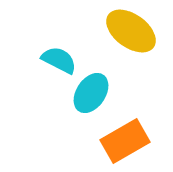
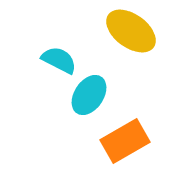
cyan ellipse: moved 2 px left, 2 px down
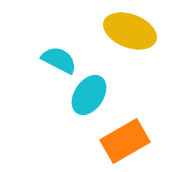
yellow ellipse: moved 1 px left; rotated 15 degrees counterclockwise
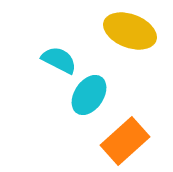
orange rectangle: rotated 12 degrees counterclockwise
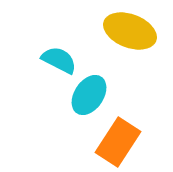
orange rectangle: moved 7 px left, 1 px down; rotated 15 degrees counterclockwise
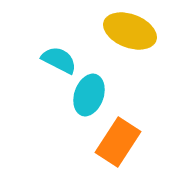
cyan ellipse: rotated 15 degrees counterclockwise
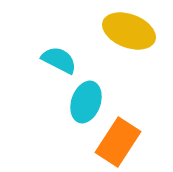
yellow ellipse: moved 1 px left
cyan ellipse: moved 3 px left, 7 px down
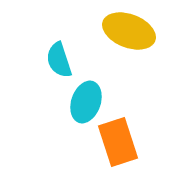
cyan semicircle: rotated 135 degrees counterclockwise
orange rectangle: rotated 51 degrees counterclockwise
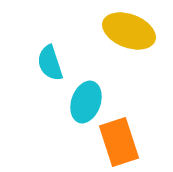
cyan semicircle: moved 9 px left, 3 px down
orange rectangle: moved 1 px right
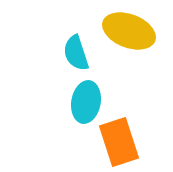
cyan semicircle: moved 26 px right, 10 px up
cyan ellipse: rotated 9 degrees counterclockwise
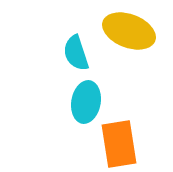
orange rectangle: moved 2 px down; rotated 9 degrees clockwise
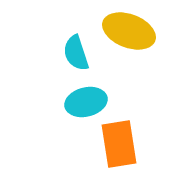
cyan ellipse: rotated 66 degrees clockwise
